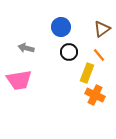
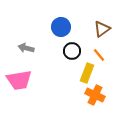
black circle: moved 3 px right, 1 px up
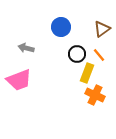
black circle: moved 5 px right, 3 px down
pink trapezoid: rotated 12 degrees counterclockwise
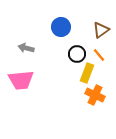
brown triangle: moved 1 px left, 1 px down
pink trapezoid: moved 2 px right; rotated 16 degrees clockwise
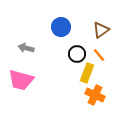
pink trapezoid: rotated 20 degrees clockwise
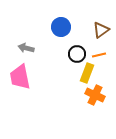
orange line: rotated 64 degrees counterclockwise
pink trapezoid: moved 1 px left, 3 px up; rotated 64 degrees clockwise
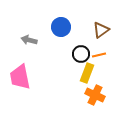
gray arrow: moved 3 px right, 8 px up
black circle: moved 4 px right
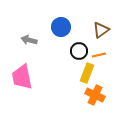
black circle: moved 2 px left, 3 px up
pink trapezoid: moved 2 px right
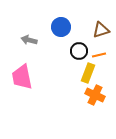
brown triangle: rotated 18 degrees clockwise
yellow rectangle: moved 1 px right
